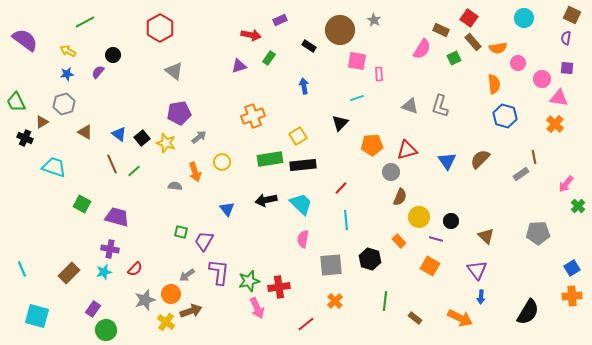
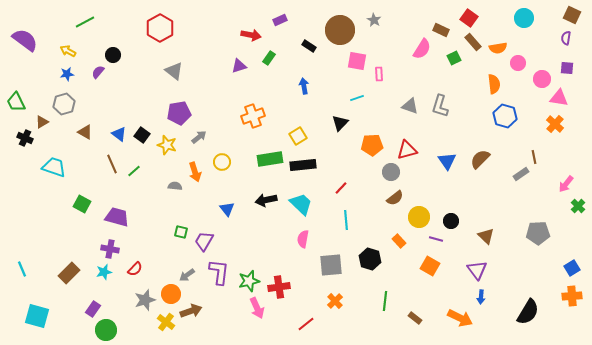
black square at (142, 138): moved 3 px up; rotated 14 degrees counterclockwise
yellow star at (166, 143): moved 1 px right, 2 px down
brown semicircle at (400, 197): moved 5 px left, 1 px down; rotated 30 degrees clockwise
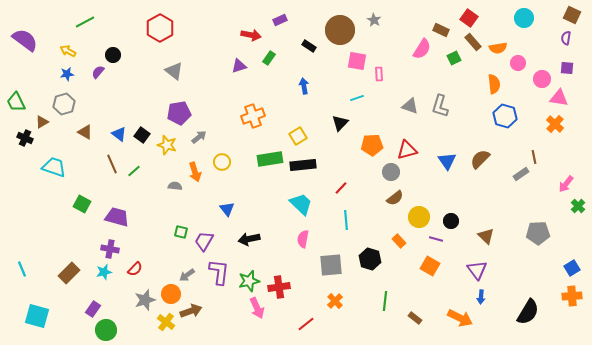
black arrow at (266, 200): moved 17 px left, 39 px down
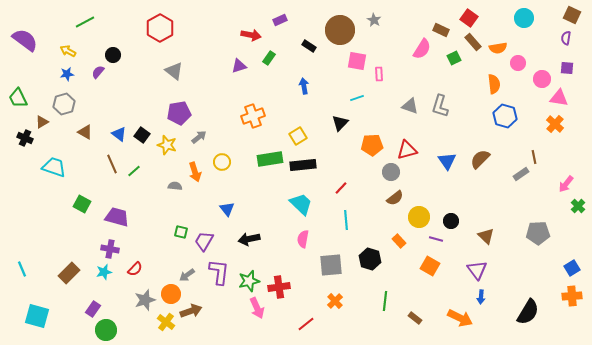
green trapezoid at (16, 102): moved 2 px right, 4 px up
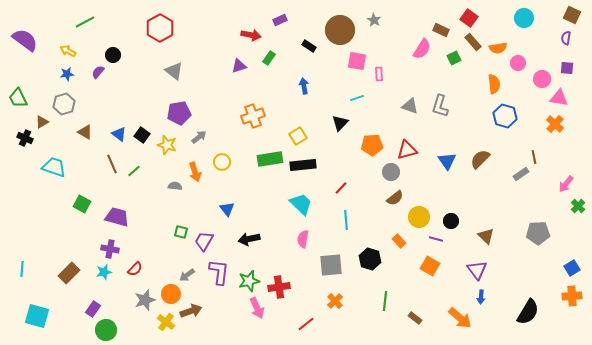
cyan line at (22, 269): rotated 28 degrees clockwise
orange arrow at (460, 318): rotated 15 degrees clockwise
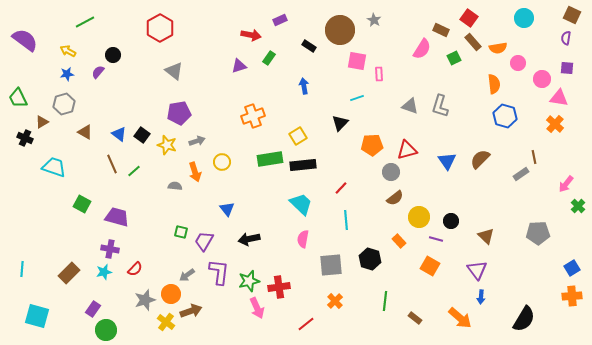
gray arrow at (199, 137): moved 2 px left, 4 px down; rotated 21 degrees clockwise
black semicircle at (528, 312): moved 4 px left, 7 px down
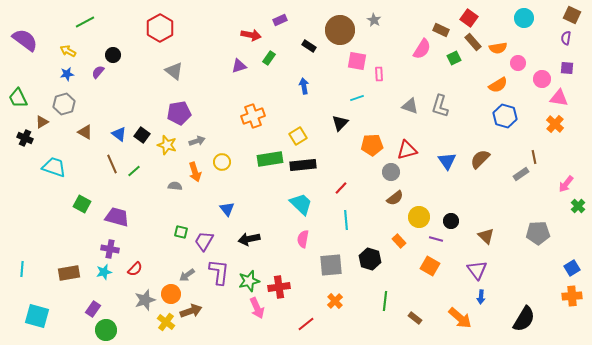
orange semicircle at (494, 84): moved 4 px right, 1 px down; rotated 66 degrees clockwise
brown rectangle at (69, 273): rotated 35 degrees clockwise
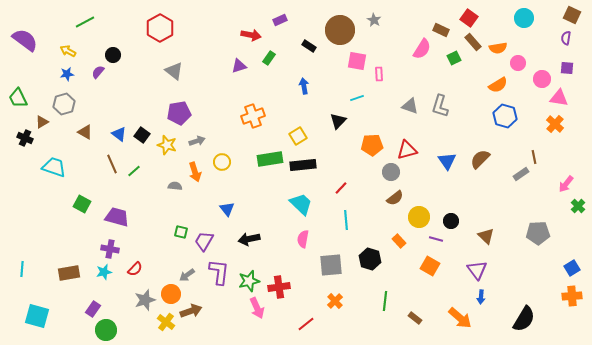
black triangle at (340, 123): moved 2 px left, 2 px up
